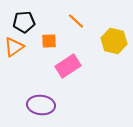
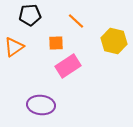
black pentagon: moved 6 px right, 7 px up
orange square: moved 7 px right, 2 px down
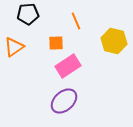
black pentagon: moved 2 px left, 1 px up
orange line: rotated 24 degrees clockwise
purple ellipse: moved 23 px right, 4 px up; rotated 48 degrees counterclockwise
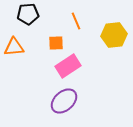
yellow hexagon: moved 6 px up; rotated 20 degrees counterclockwise
orange triangle: rotated 30 degrees clockwise
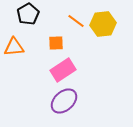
black pentagon: rotated 25 degrees counterclockwise
orange line: rotated 30 degrees counterclockwise
yellow hexagon: moved 11 px left, 11 px up
pink rectangle: moved 5 px left, 4 px down
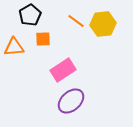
black pentagon: moved 2 px right, 1 px down
orange square: moved 13 px left, 4 px up
purple ellipse: moved 7 px right
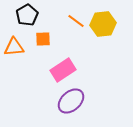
black pentagon: moved 3 px left
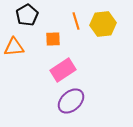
orange line: rotated 36 degrees clockwise
orange square: moved 10 px right
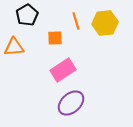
yellow hexagon: moved 2 px right, 1 px up
orange square: moved 2 px right, 1 px up
purple ellipse: moved 2 px down
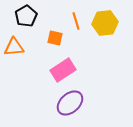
black pentagon: moved 1 px left, 1 px down
orange square: rotated 14 degrees clockwise
purple ellipse: moved 1 px left
